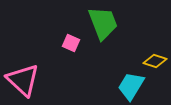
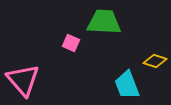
green trapezoid: moved 1 px right, 1 px up; rotated 66 degrees counterclockwise
pink triangle: rotated 6 degrees clockwise
cyan trapezoid: moved 4 px left, 1 px up; rotated 52 degrees counterclockwise
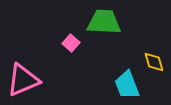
pink square: rotated 18 degrees clockwise
yellow diamond: moved 1 px left, 1 px down; rotated 55 degrees clockwise
pink triangle: rotated 48 degrees clockwise
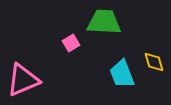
pink square: rotated 18 degrees clockwise
cyan trapezoid: moved 5 px left, 11 px up
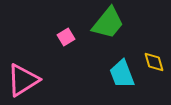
green trapezoid: moved 4 px right, 1 px down; rotated 126 degrees clockwise
pink square: moved 5 px left, 6 px up
pink triangle: rotated 9 degrees counterclockwise
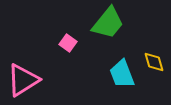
pink square: moved 2 px right, 6 px down; rotated 24 degrees counterclockwise
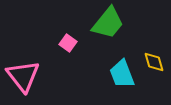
pink triangle: moved 4 px up; rotated 36 degrees counterclockwise
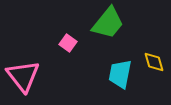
cyan trapezoid: moved 2 px left; rotated 32 degrees clockwise
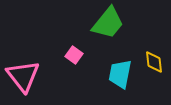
pink square: moved 6 px right, 12 px down
yellow diamond: rotated 10 degrees clockwise
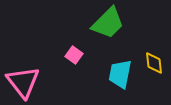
green trapezoid: rotated 6 degrees clockwise
yellow diamond: moved 1 px down
pink triangle: moved 6 px down
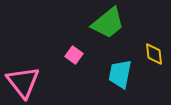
green trapezoid: rotated 6 degrees clockwise
yellow diamond: moved 9 px up
